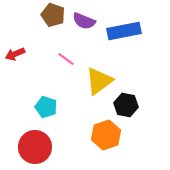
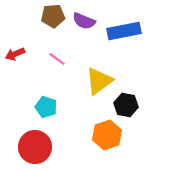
brown pentagon: moved 1 px down; rotated 25 degrees counterclockwise
pink line: moved 9 px left
orange hexagon: moved 1 px right
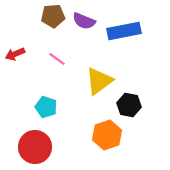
black hexagon: moved 3 px right
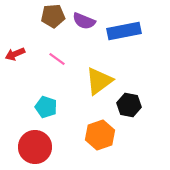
orange hexagon: moved 7 px left
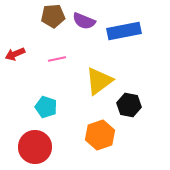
pink line: rotated 48 degrees counterclockwise
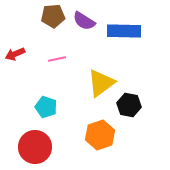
purple semicircle: rotated 10 degrees clockwise
blue rectangle: rotated 12 degrees clockwise
yellow triangle: moved 2 px right, 2 px down
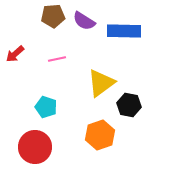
red arrow: rotated 18 degrees counterclockwise
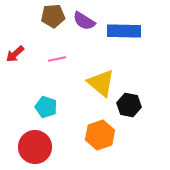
yellow triangle: rotated 44 degrees counterclockwise
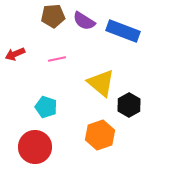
blue rectangle: moved 1 px left; rotated 20 degrees clockwise
red arrow: rotated 18 degrees clockwise
black hexagon: rotated 20 degrees clockwise
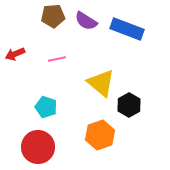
purple semicircle: moved 2 px right
blue rectangle: moved 4 px right, 2 px up
red circle: moved 3 px right
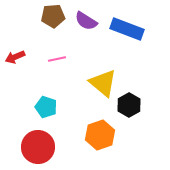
red arrow: moved 3 px down
yellow triangle: moved 2 px right
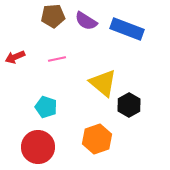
orange hexagon: moved 3 px left, 4 px down
